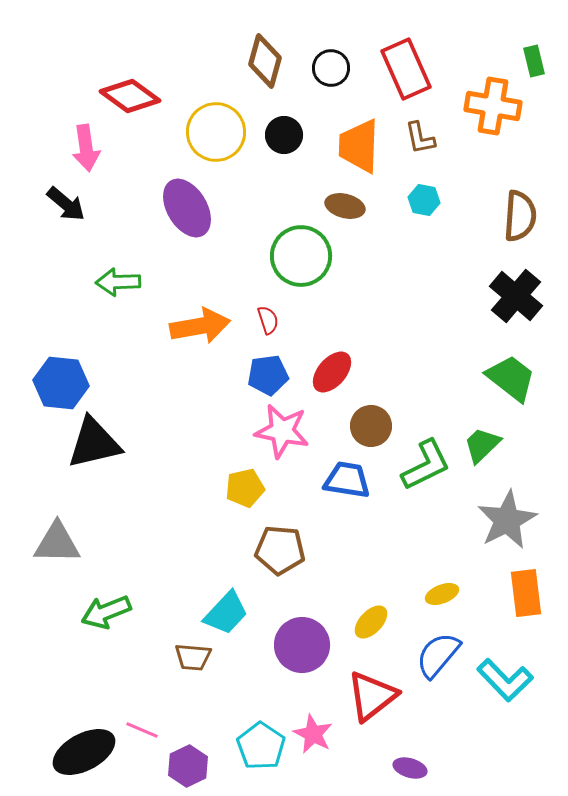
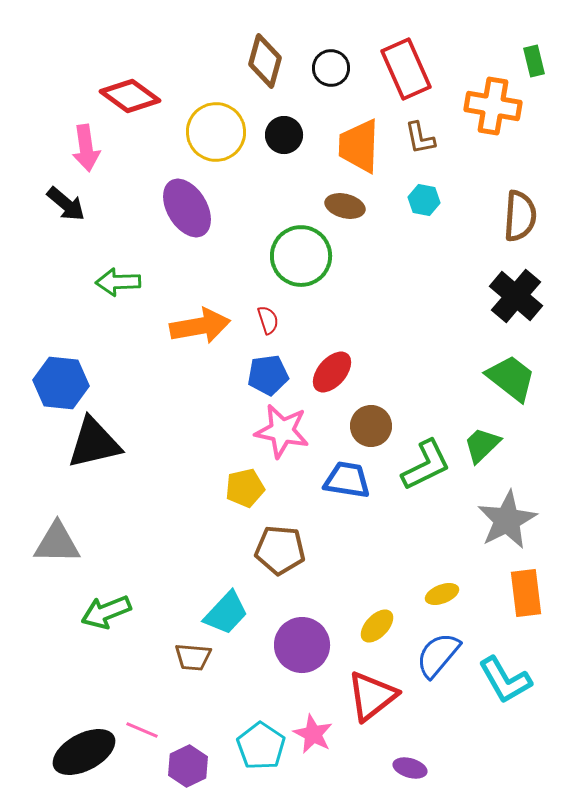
yellow ellipse at (371, 622): moved 6 px right, 4 px down
cyan L-shape at (505, 680): rotated 14 degrees clockwise
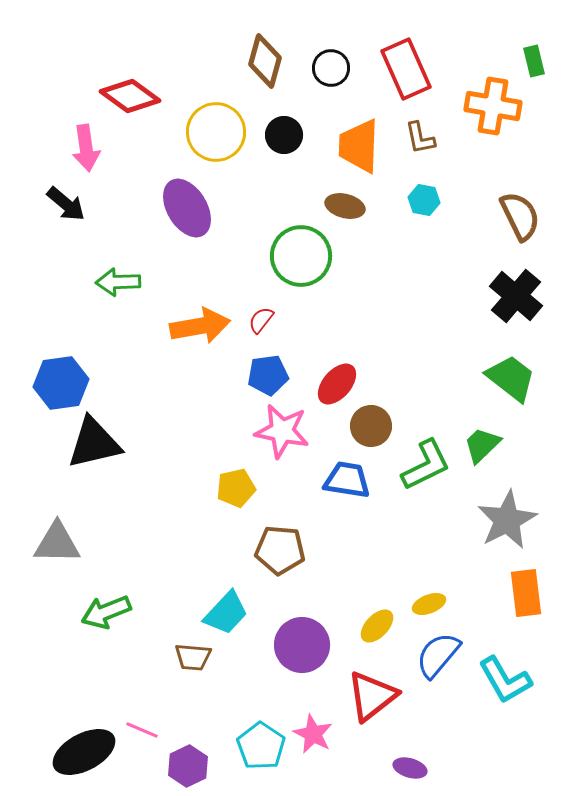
brown semicircle at (520, 216): rotated 30 degrees counterclockwise
red semicircle at (268, 320): moved 7 px left; rotated 124 degrees counterclockwise
red ellipse at (332, 372): moved 5 px right, 12 px down
blue hexagon at (61, 383): rotated 14 degrees counterclockwise
yellow pentagon at (245, 488): moved 9 px left
yellow ellipse at (442, 594): moved 13 px left, 10 px down
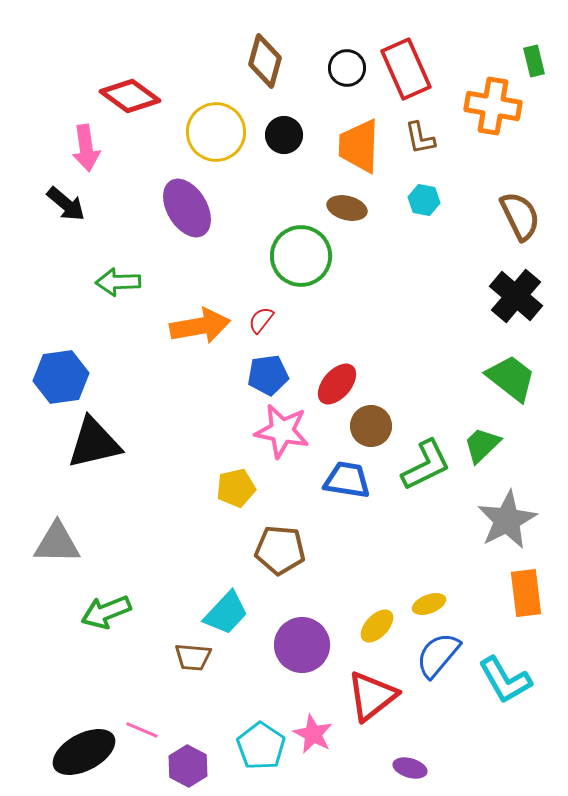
black circle at (331, 68): moved 16 px right
brown ellipse at (345, 206): moved 2 px right, 2 px down
blue hexagon at (61, 383): moved 6 px up
purple hexagon at (188, 766): rotated 6 degrees counterclockwise
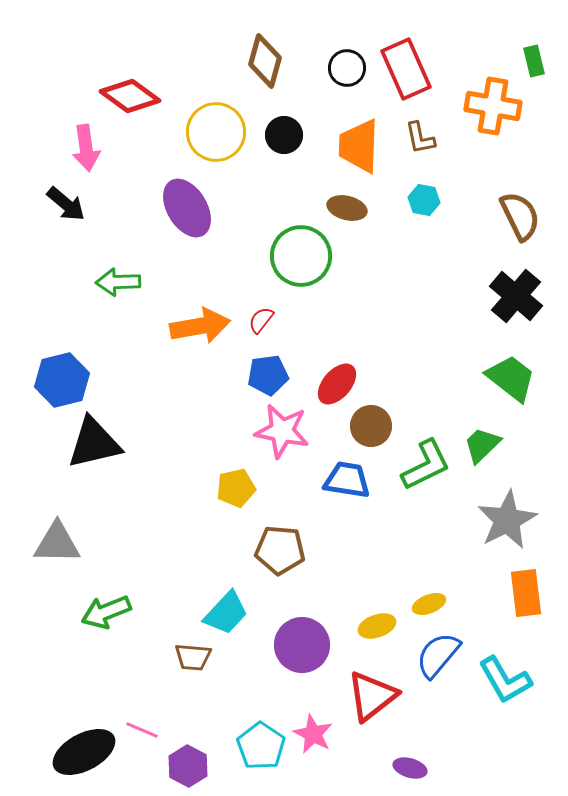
blue hexagon at (61, 377): moved 1 px right, 3 px down; rotated 6 degrees counterclockwise
yellow ellipse at (377, 626): rotated 27 degrees clockwise
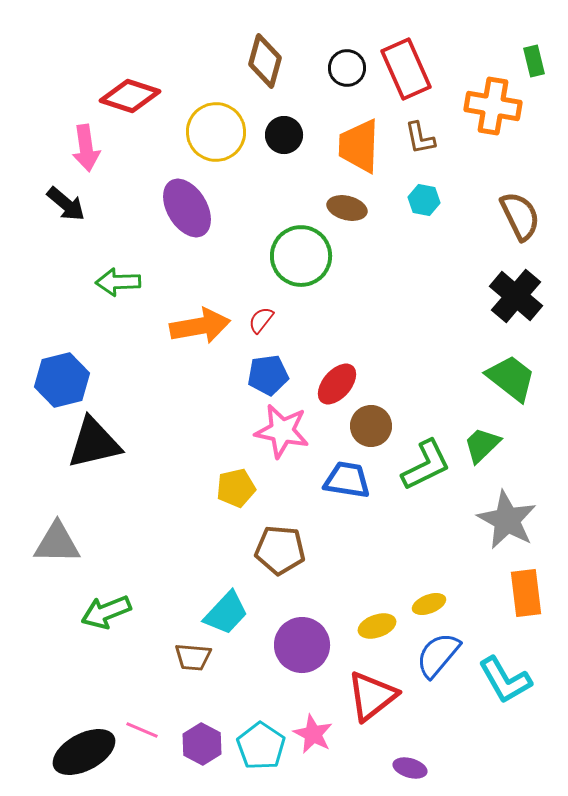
red diamond at (130, 96): rotated 18 degrees counterclockwise
gray star at (507, 520): rotated 16 degrees counterclockwise
purple hexagon at (188, 766): moved 14 px right, 22 px up
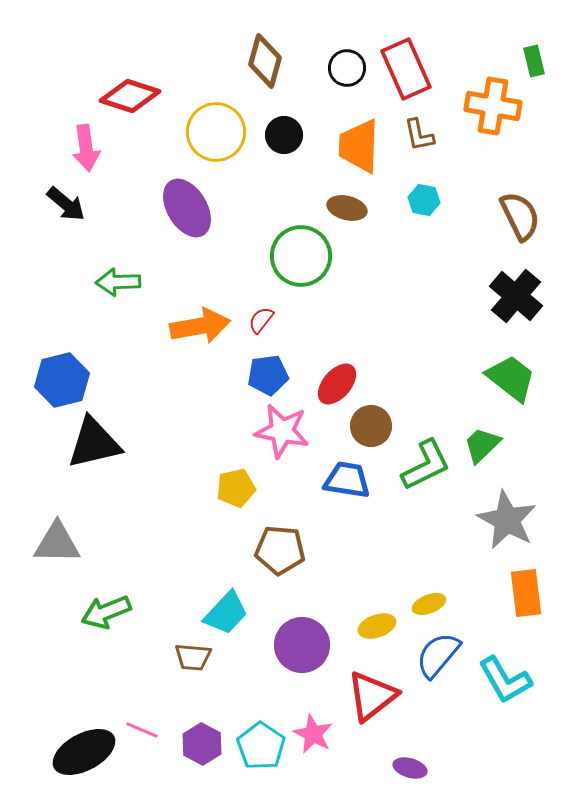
brown L-shape at (420, 138): moved 1 px left, 3 px up
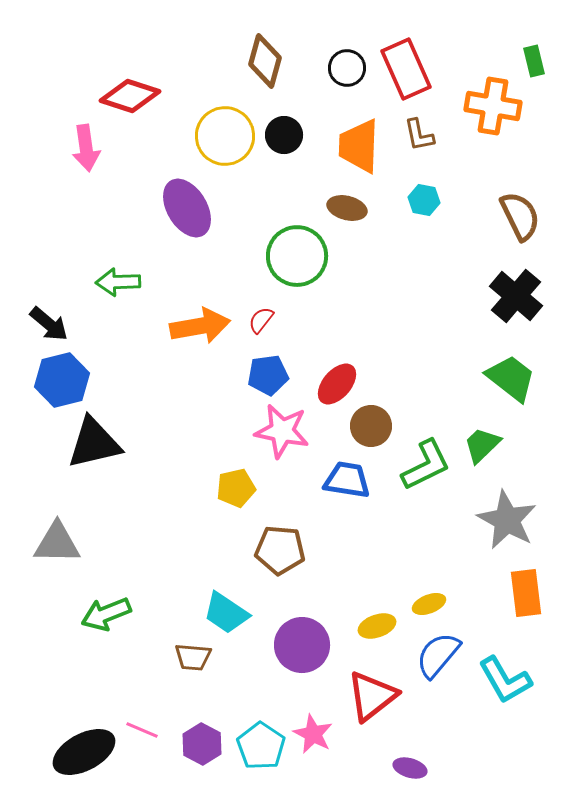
yellow circle at (216, 132): moved 9 px right, 4 px down
black arrow at (66, 204): moved 17 px left, 120 px down
green circle at (301, 256): moved 4 px left
green arrow at (106, 612): moved 2 px down
cyan trapezoid at (226, 613): rotated 81 degrees clockwise
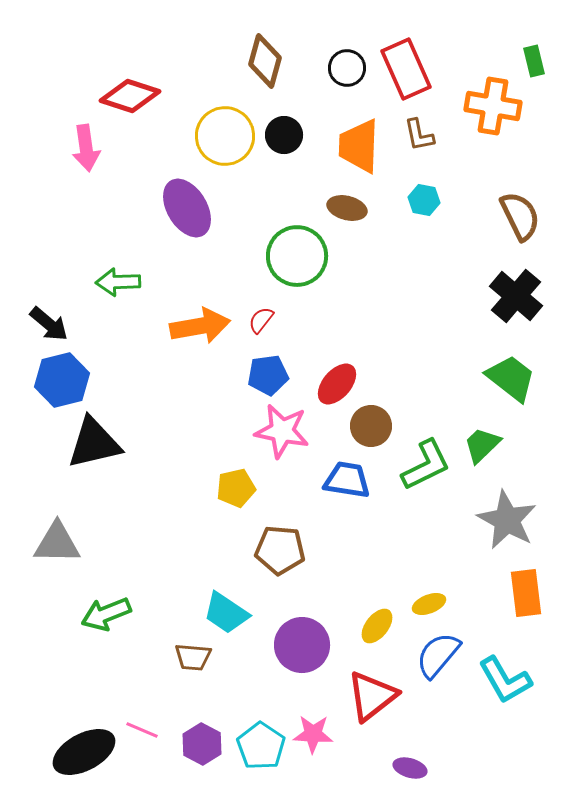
yellow ellipse at (377, 626): rotated 33 degrees counterclockwise
pink star at (313, 734): rotated 24 degrees counterclockwise
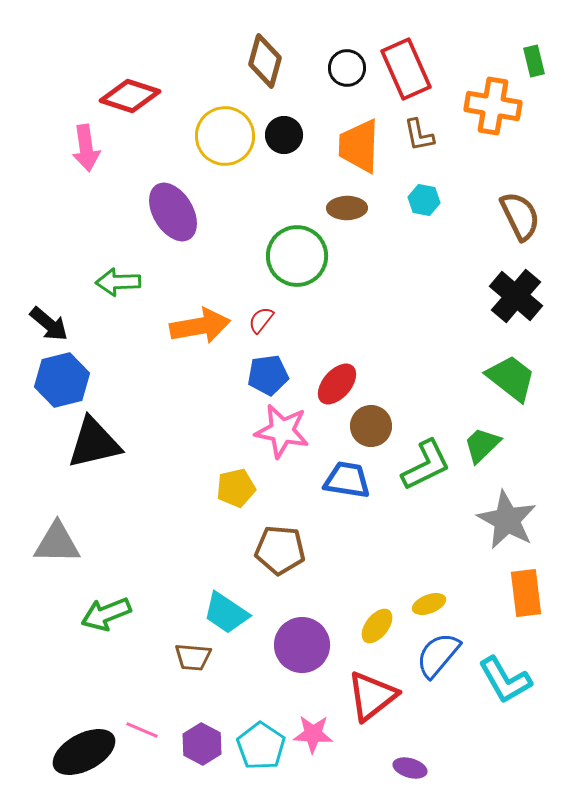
purple ellipse at (187, 208): moved 14 px left, 4 px down
brown ellipse at (347, 208): rotated 15 degrees counterclockwise
